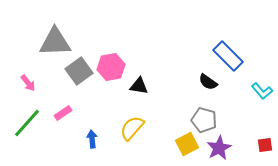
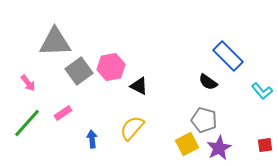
black triangle: rotated 18 degrees clockwise
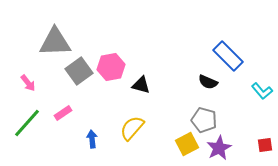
black semicircle: rotated 12 degrees counterclockwise
black triangle: moved 2 px right, 1 px up; rotated 12 degrees counterclockwise
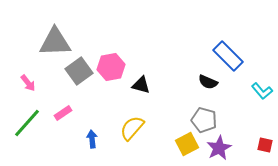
red square: rotated 21 degrees clockwise
